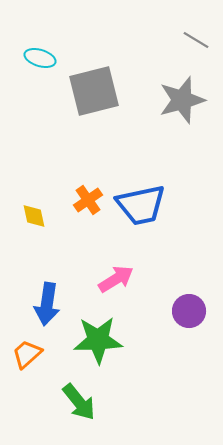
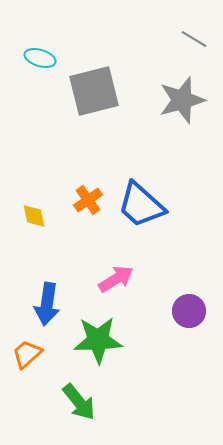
gray line: moved 2 px left, 1 px up
blue trapezoid: rotated 54 degrees clockwise
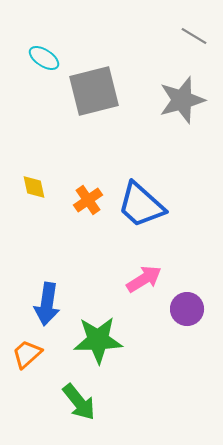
gray line: moved 3 px up
cyan ellipse: moved 4 px right; rotated 16 degrees clockwise
yellow diamond: moved 29 px up
pink arrow: moved 28 px right
purple circle: moved 2 px left, 2 px up
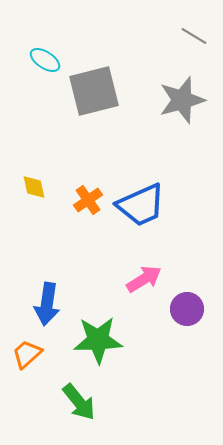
cyan ellipse: moved 1 px right, 2 px down
blue trapezoid: rotated 66 degrees counterclockwise
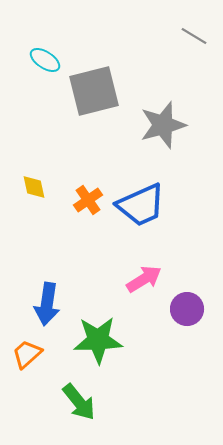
gray star: moved 19 px left, 25 px down
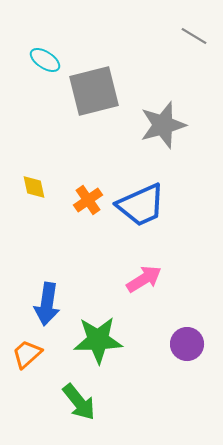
purple circle: moved 35 px down
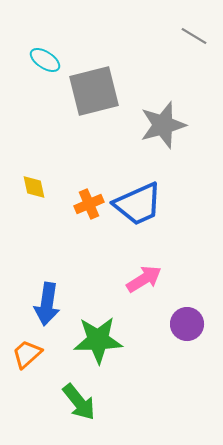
orange cross: moved 1 px right, 4 px down; rotated 12 degrees clockwise
blue trapezoid: moved 3 px left, 1 px up
purple circle: moved 20 px up
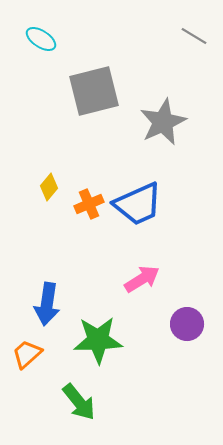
cyan ellipse: moved 4 px left, 21 px up
gray star: moved 3 px up; rotated 9 degrees counterclockwise
yellow diamond: moved 15 px right; rotated 52 degrees clockwise
pink arrow: moved 2 px left
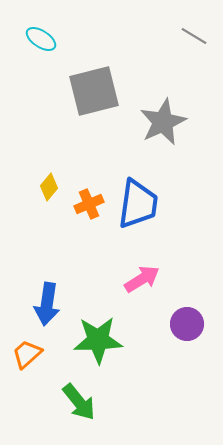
blue trapezoid: rotated 58 degrees counterclockwise
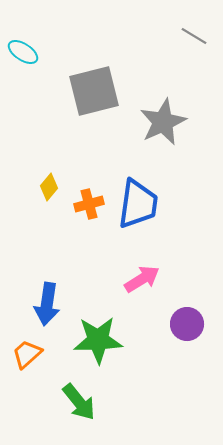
cyan ellipse: moved 18 px left, 13 px down
orange cross: rotated 8 degrees clockwise
